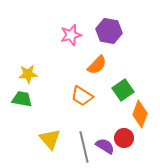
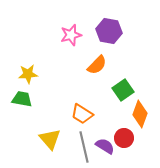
orange trapezoid: moved 18 px down
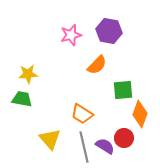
green square: rotated 30 degrees clockwise
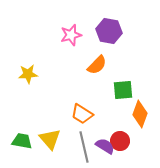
green trapezoid: moved 42 px down
red circle: moved 4 px left, 3 px down
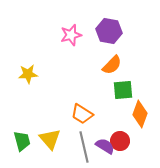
orange semicircle: moved 15 px right
green trapezoid: rotated 65 degrees clockwise
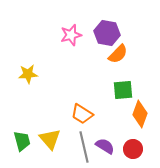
purple hexagon: moved 2 px left, 2 px down
orange semicircle: moved 6 px right, 11 px up
red circle: moved 13 px right, 8 px down
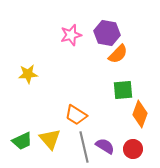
orange trapezoid: moved 6 px left, 1 px down
green trapezoid: rotated 80 degrees clockwise
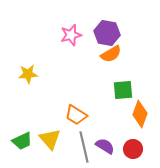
orange semicircle: moved 7 px left; rotated 15 degrees clockwise
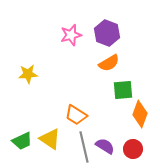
purple hexagon: rotated 10 degrees clockwise
orange semicircle: moved 2 px left, 9 px down
yellow triangle: rotated 15 degrees counterclockwise
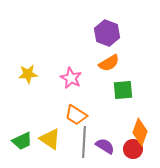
pink star: moved 43 px down; rotated 30 degrees counterclockwise
orange diamond: moved 18 px down
gray line: moved 5 px up; rotated 16 degrees clockwise
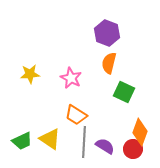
orange semicircle: rotated 135 degrees clockwise
yellow star: moved 2 px right
green square: moved 1 px right, 2 px down; rotated 30 degrees clockwise
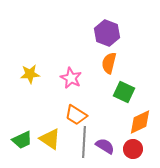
orange diamond: moved 10 px up; rotated 44 degrees clockwise
green trapezoid: moved 1 px up
